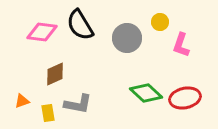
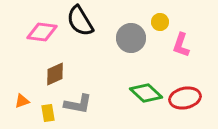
black semicircle: moved 4 px up
gray circle: moved 4 px right
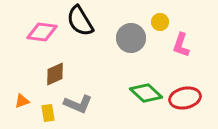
gray L-shape: rotated 12 degrees clockwise
